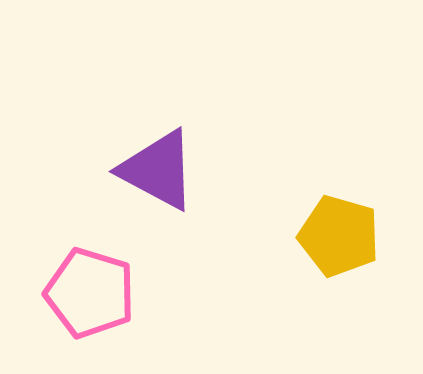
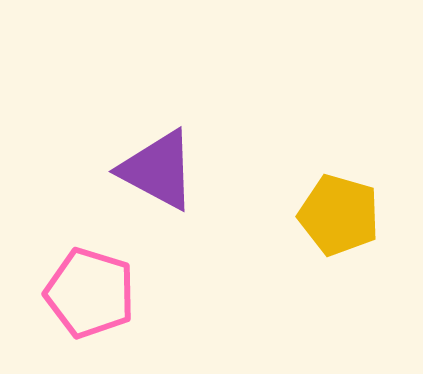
yellow pentagon: moved 21 px up
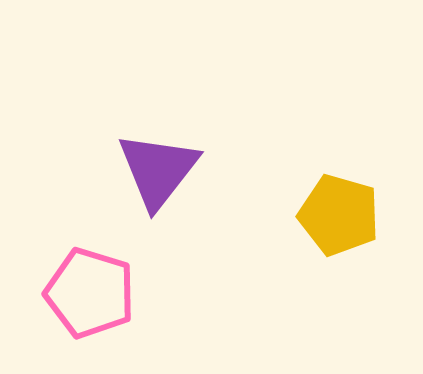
purple triangle: rotated 40 degrees clockwise
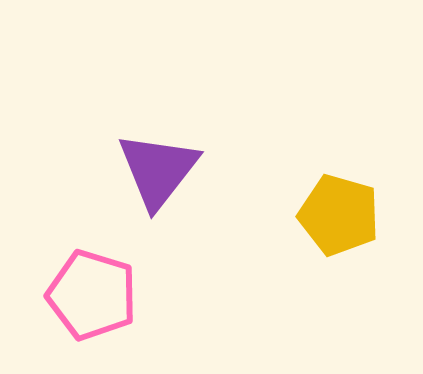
pink pentagon: moved 2 px right, 2 px down
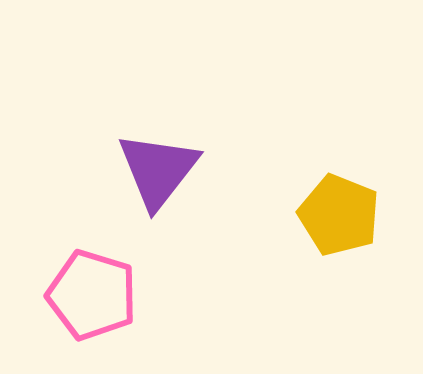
yellow pentagon: rotated 6 degrees clockwise
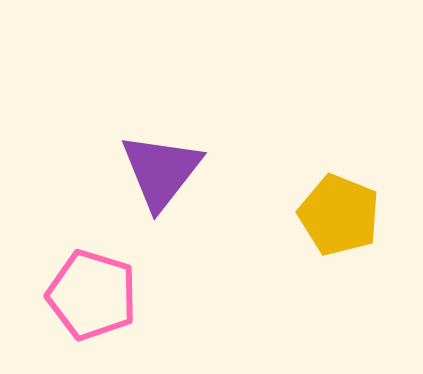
purple triangle: moved 3 px right, 1 px down
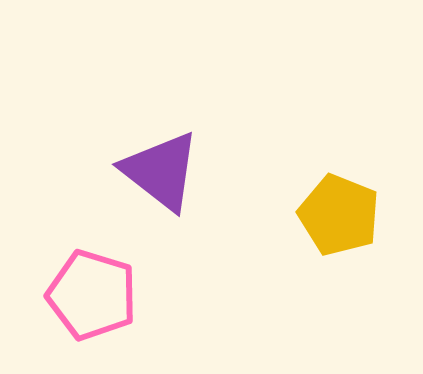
purple triangle: rotated 30 degrees counterclockwise
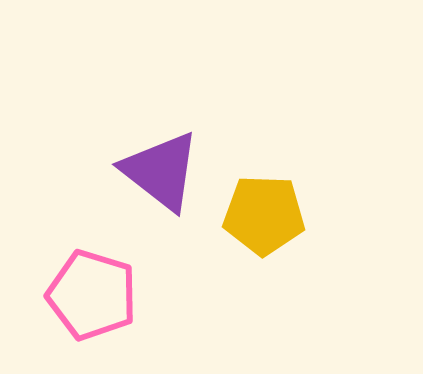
yellow pentagon: moved 75 px left; rotated 20 degrees counterclockwise
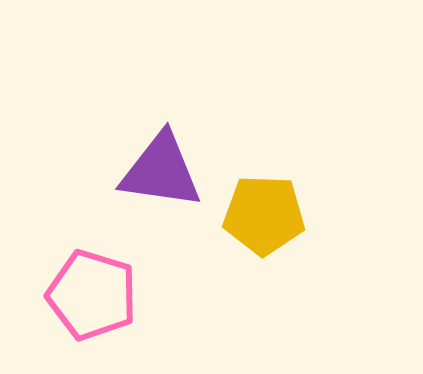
purple triangle: rotated 30 degrees counterclockwise
